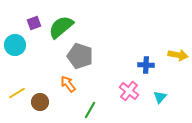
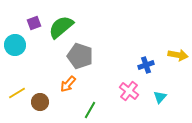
blue cross: rotated 21 degrees counterclockwise
orange arrow: rotated 102 degrees counterclockwise
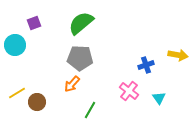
green semicircle: moved 20 px right, 4 px up
gray pentagon: moved 2 px down; rotated 15 degrees counterclockwise
orange arrow: moved 4 px right
cyan triangle: moved 1 px left, 1 px down; rotated 16 degrees counterclockwise
brown circle: moved 3 px left
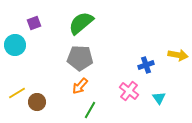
orange arrow: moved 8 px right, 2 px down
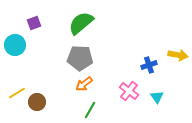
blue cross: moved 3 px right
orange arrow: moved 4 px right, 2 px up; rotated 12 degrees clockwise
cyan triangle: moved 2 px left, 1 px up
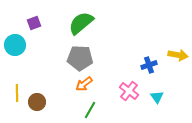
yellow line: rotated 60 degrees counterclockwise
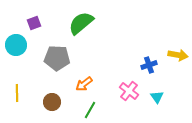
cyan circle: moved 1 px right
gray pentagon: moved 23 px left
brown circle: moved 15 px right
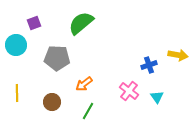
green line: moved 2 px left, 1 px down
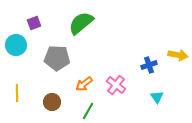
pink cross: moved 13 px left, 6 px up
